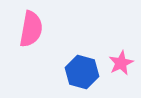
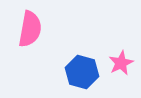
pink semicircle: moved 1 px left
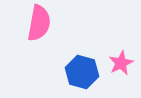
pink semicircle: moved 9 px right, 6 px up
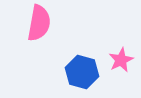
pink star: moved 3 px up
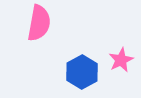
blue hexagon: rotated 16 degrees clockwise
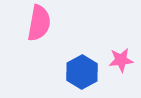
pink star: rotated 20 degrees clockwise
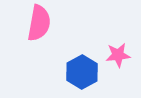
pink star: moved 3 px left, 5 px up
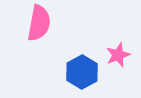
pink star: rotated 15 degrees counterclockwise
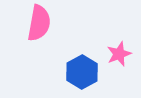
pink star: moved 1 px right, 1 px up
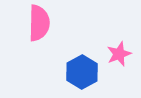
pink semicircle: rotated 9 degrees counterclockwise
